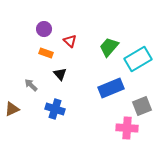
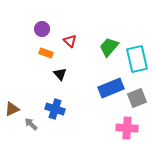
purple circle: moved 2 px left
cyan rectangle: moved 1 px left; rotated 72 degrees counterclockwise
gray arrow: moved 39 px down
gray square: moved 5 px left, 8 px up
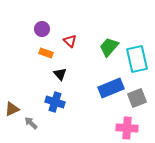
blue cross: moved 7 px up
gray arrow: moved 1 px up
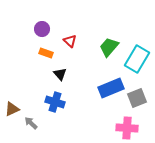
cyan rectangle: rotated 44 degrees clockwise
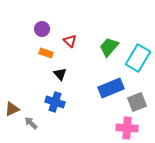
cyan rectangle: moved 1 px right, 1 px up
gray square: moved 4 px down
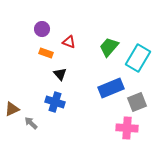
red triangle: moved 1 px left, 1 px down; rotated 24 degrees counterclockwise
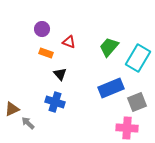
gray arrow: moved 3 px left
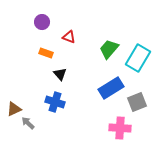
purple circle: moved 7 px up
red triangle: moved 5 px up
green trapezoid: moved 2 px down
blue rectangle: rotated 10 degrees counterclockwise
brown triangle: moved 2 px right
pink cross: moved 7 px left
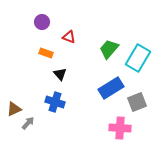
gray arrow: rotated 88 degrees clockwise
